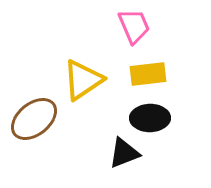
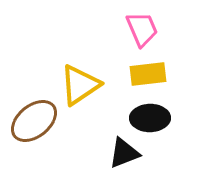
pink trapezoid: moved 8 px right, 3 px down
yellow triangle: moved 3 px left, 5 px down
brown ellipse: moved 2 px down
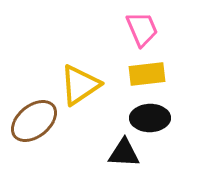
yellow rectangle: moved 1 px left
black triangle: rotated 24 degrees clockwise
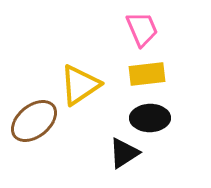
black triangle: rotated 36 degrees counterclockwise
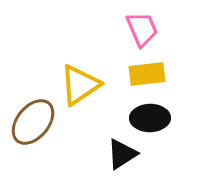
brown ellipse: moved 1 px left, 1 px down; rotated 12 degrees counterclockwise
black triangle: moved 2 px left, 1 px down
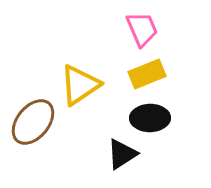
yellow rectangle: rotated 15 degrees counterclockwise
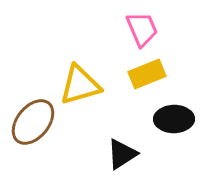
yellow triangle: rotated 18 degrees clockwise
black ellipse: moved 24 px right, 1 px down
